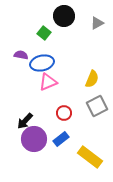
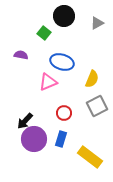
blue ellipse: moved 20 px right, 1 px up; rotated 30 degrees clockwise
blue rectangle: rotated 35 degrees counterclockwise
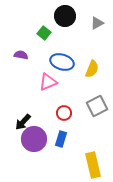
black circle: moved 1 px right
yellow semicircle: moved 10 px up
black arrow: moved 2 px left, 1 px down
yellow rectangle: moved 3 px right, 8 px down; rotated 40 degrees clockwise
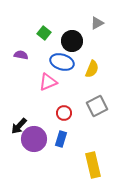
black circle: moved 7 px right, 25 px down
black arrow: moved 4 px left, 4 px down
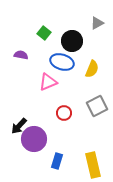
blue rectangle: moved 4 px left, 22 px down
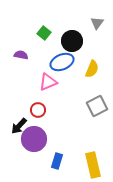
gray triangle: rotated 24 degrees counterclockwise
blue ellipse: rotated 40 degrees counterclockwise
red circle: moved 26 px left, 3 px up
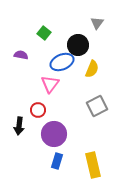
black circle: moved 6 px right, 4 px down
pink triangle: moved 2 px right, 2 px down; rotated 30 degrees counterclockwise
black arrow: rotated 36 degrees counterclockwise
purple circle: moved 20 px right, 5 px up
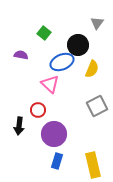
pink triangle: rotated 24 degrees counterclockwise
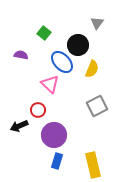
blue ellipse: rotated 70 degrees clockwise
black arrow: rotated 60 degrees clockwise
purple circle: moved 1 px down
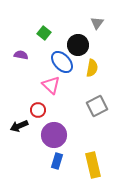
yellow semicircle: moved 1 px up; rotated 12 degrees counterclockwise
pink triangle: moved 1 px right, 1 px down
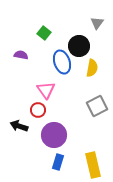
black circle: moved 1 px right, 1 px down
blue ellipse: rotated 25 degrees clockwise
pink triangle: moved 5 px left, 5 px down; rotated 12 degrees clockwise
black arrow: rotated 42 degrees clockwise
blue rectangle: moved 1 px right, 1 px down
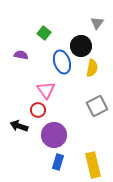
black circle: moved 2 px right
